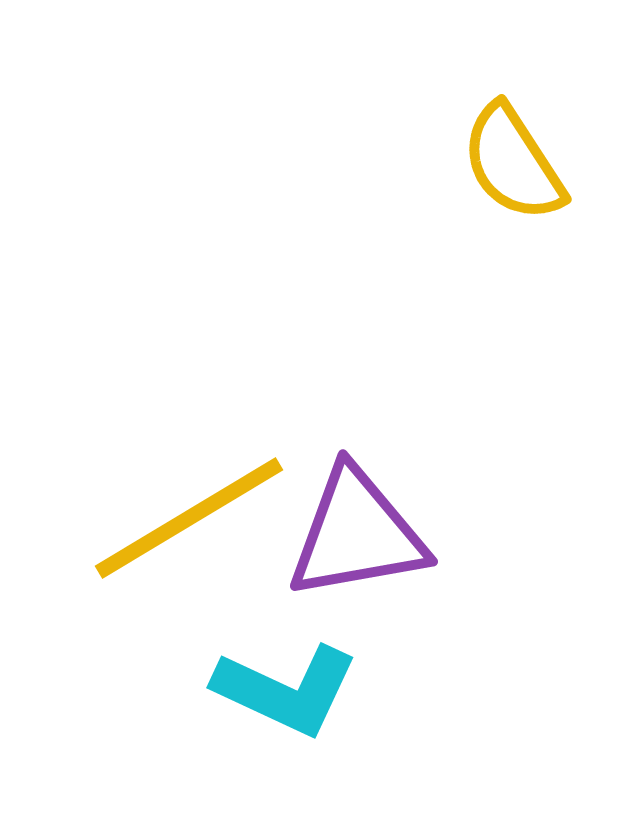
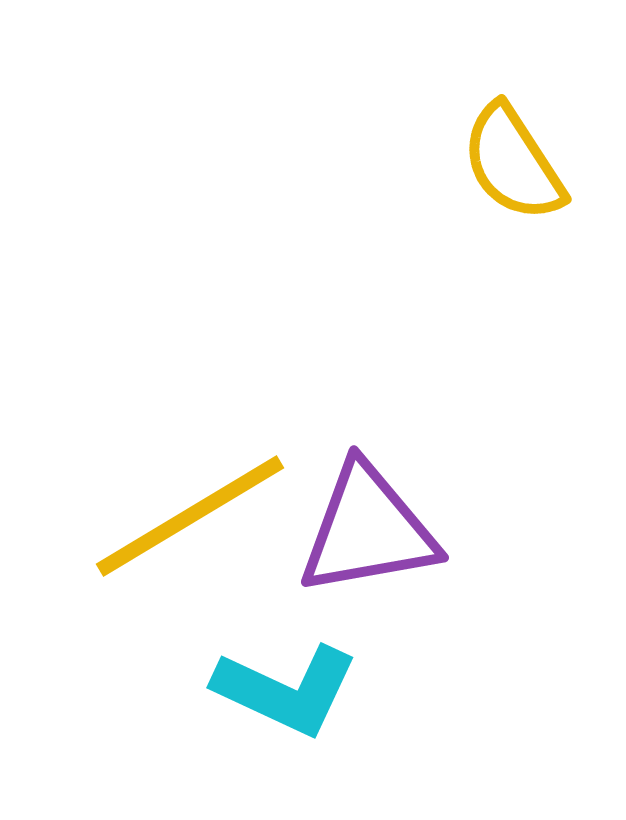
yellow line: moved 1 px right, 2 px up
purple triangle: moved 11 px right, 4 px up
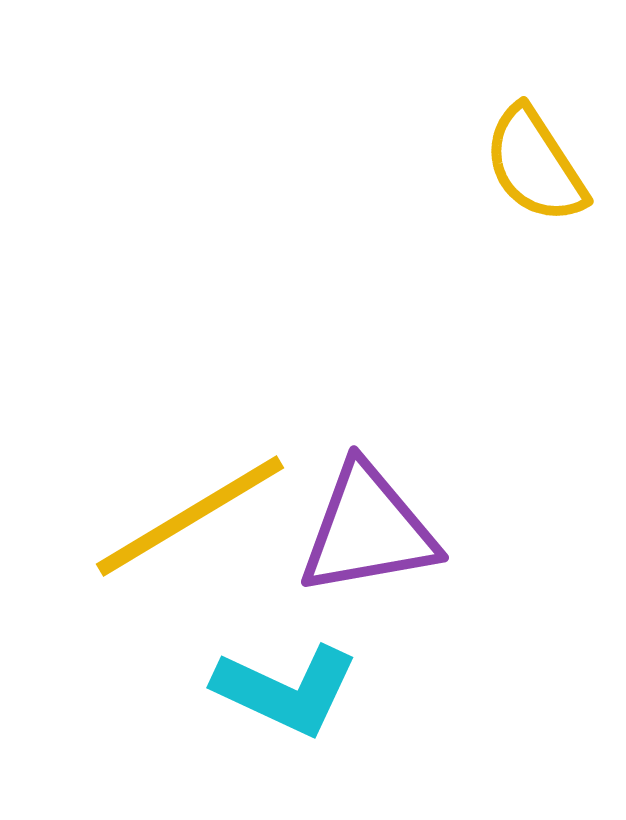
yellow semicircle: moved 22 px right, 2 px down
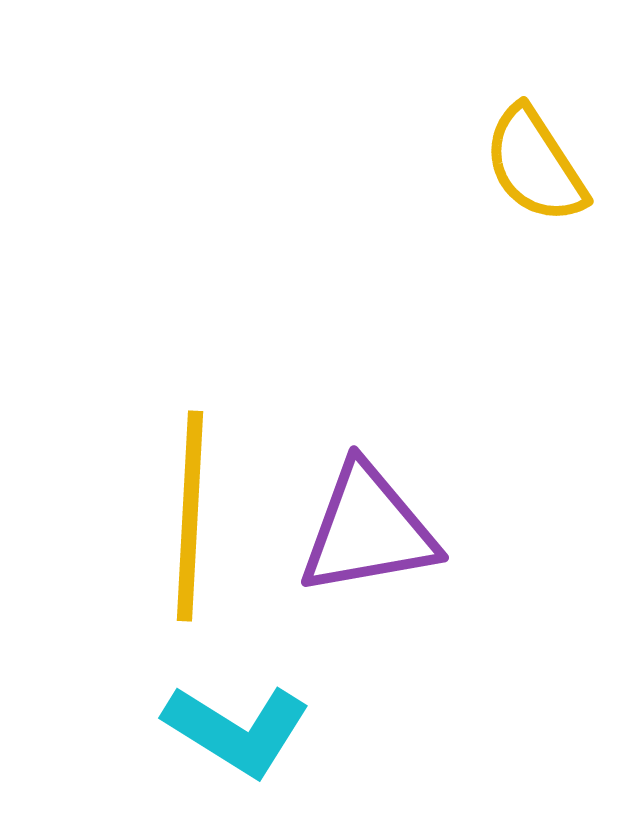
yellow line: rotated 56 degrees counterclockwise
cyan L-shape: moved 49 px left, 40 px down; rotated 7 degrees clockwise
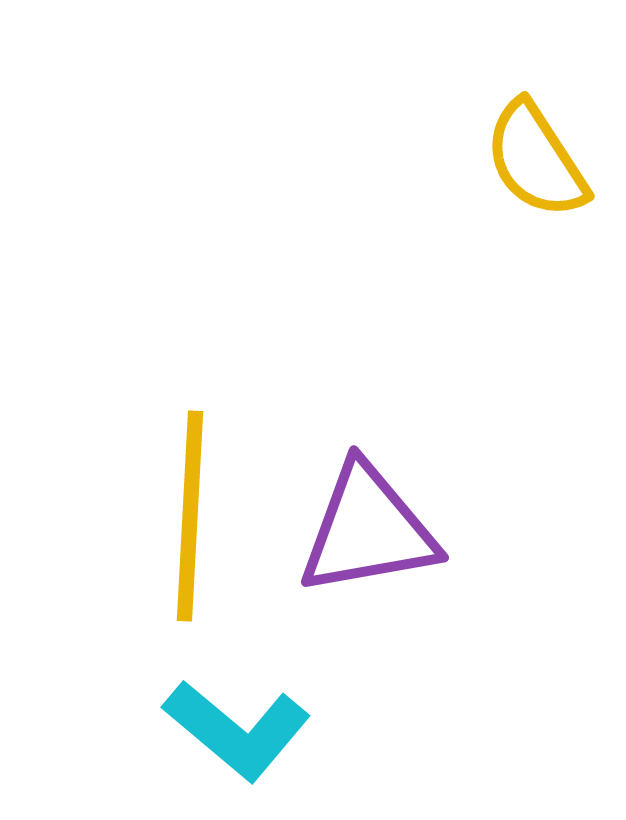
yellow semicircle: moved 1 px right, 5 px up
cyan L-shape: rotated 8 degrees clockwise
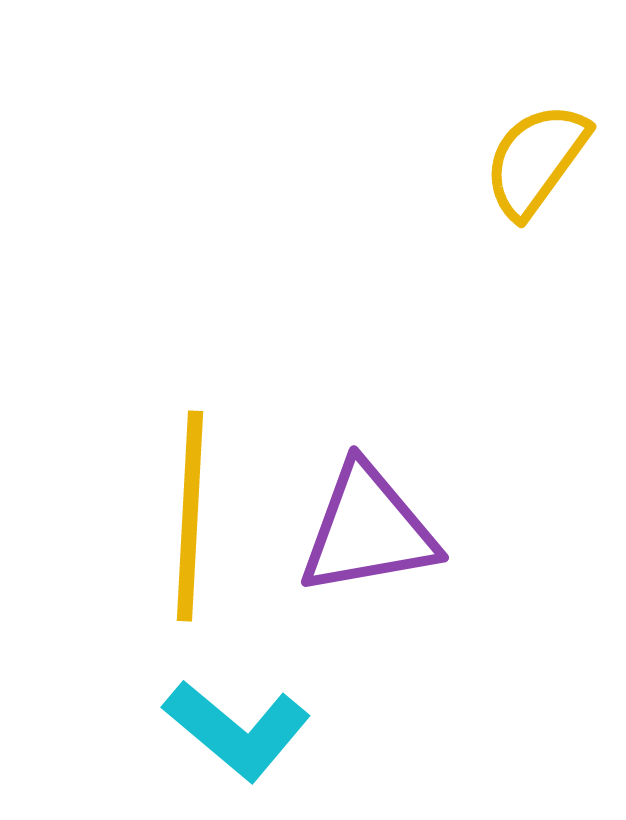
yellow semicircle: rotated 69 degrees clockwise
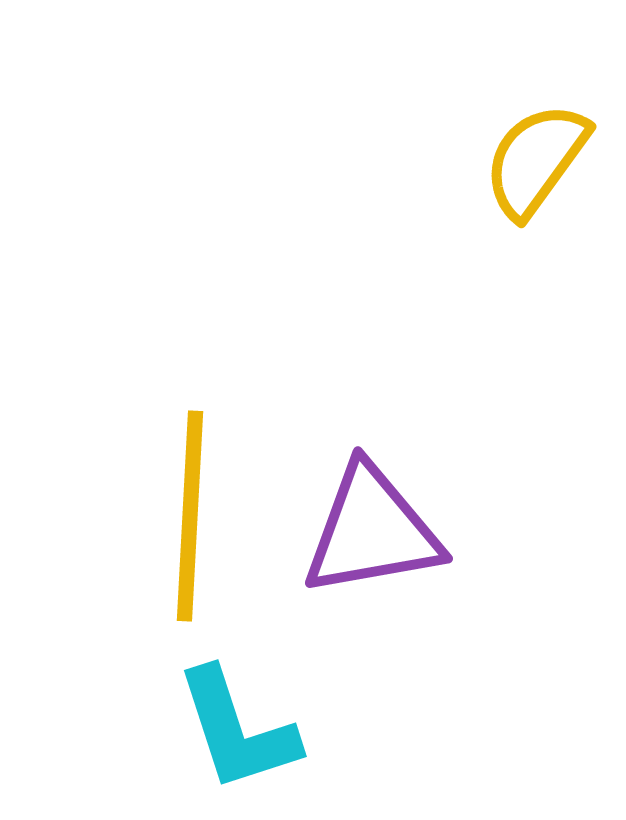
purple triangle: moved 4 px right, 1 px down
cyan L-shape: rotated 32 degrees clockwise
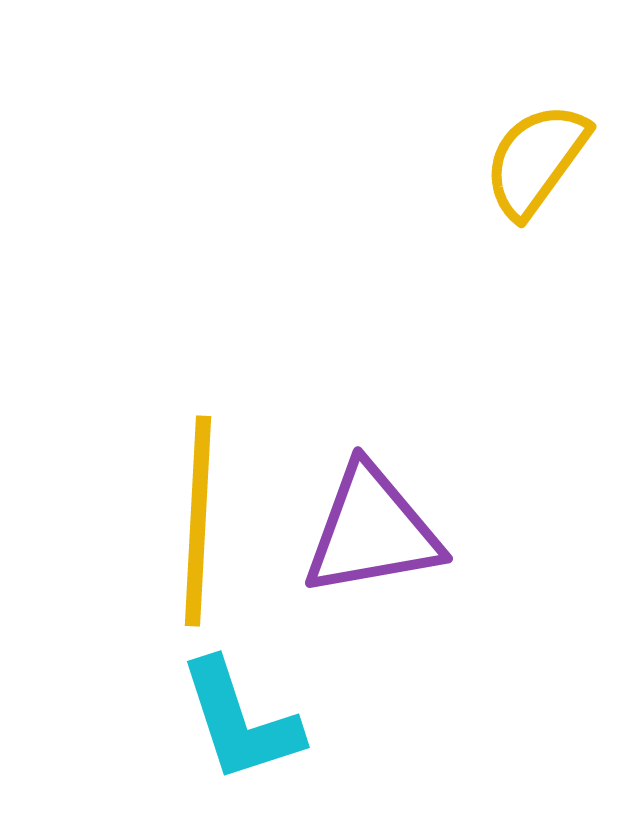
yellow line: moved 8 px right, 5 px down
cyan L-shape: moved 3 px right, 9 px up
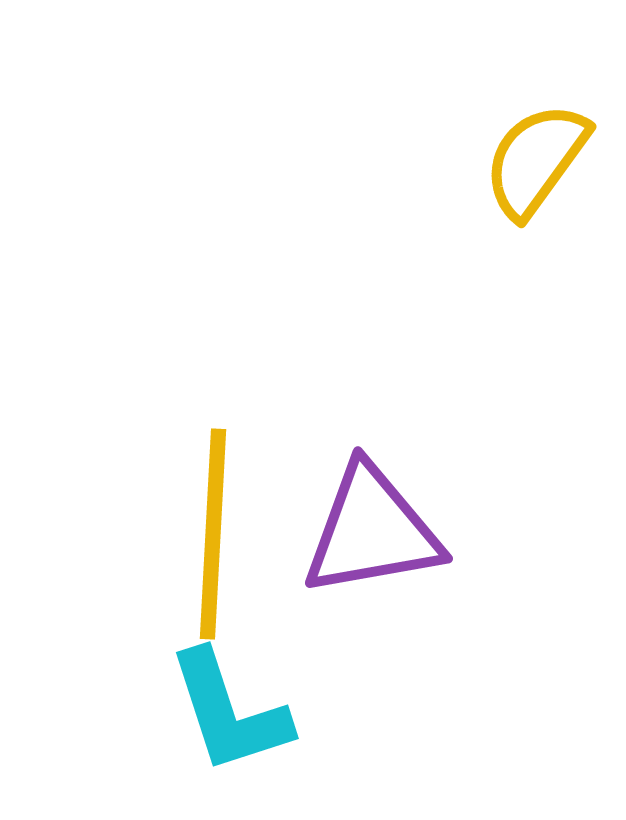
yellow line: moved 15 px right, 13 px down
cyan L-shape: moved 11 px left, 9 px up
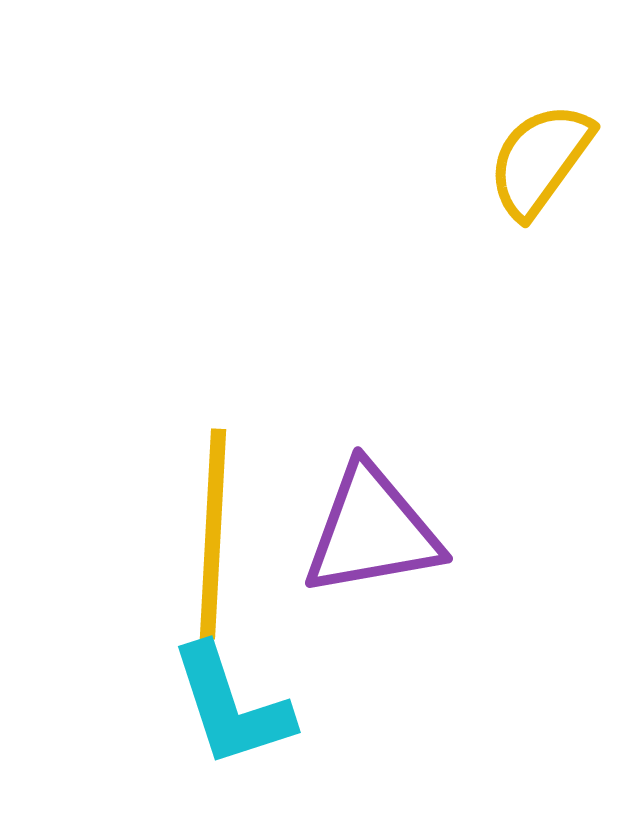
yellow semicircle: moved 4 px right
cyan L-shape: moved 2 px right, 6 px up
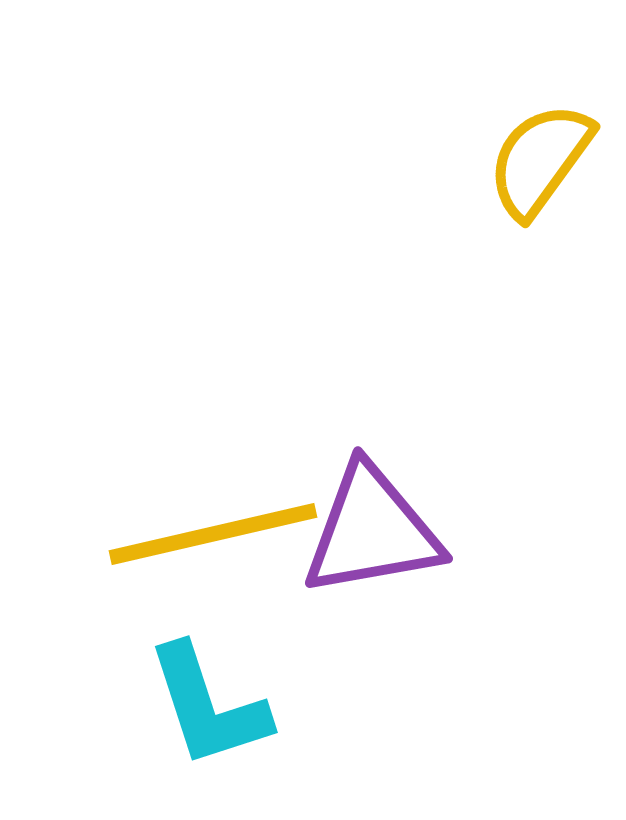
yellow line: rotated 74 degrees clockwise
cyan L-shape: moved 23 px left
